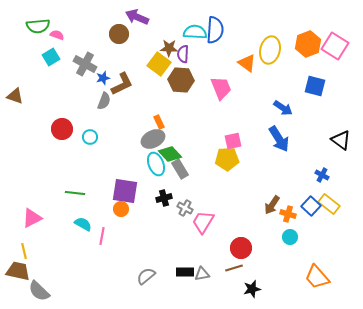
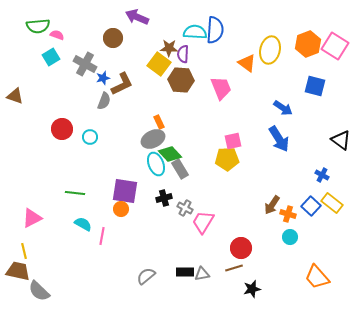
brown circle at (119, 34): moved 6 px left, 4 px down
yellow rectangle at (329, 204): moved 3 px right, 1 px up
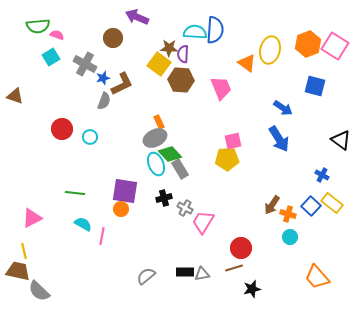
gray ellipse at (153, 139): moved 2 px right, 1 px up
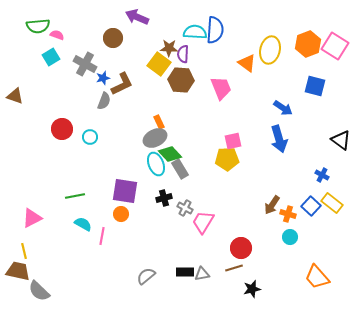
blue arrow at (279, 139): rotated 16 degrees clockwise
green line at (75, 193): moved 3 px down; rotated 18 degrees counterclockwise
orange circle at (121, 209): moved 5 px down
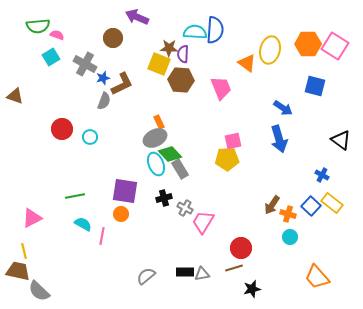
orange hexagon at (308, 44): rotated 20 degrees clockwise
yellow square at (159, 64): rotated 15 degrees counterclockwise
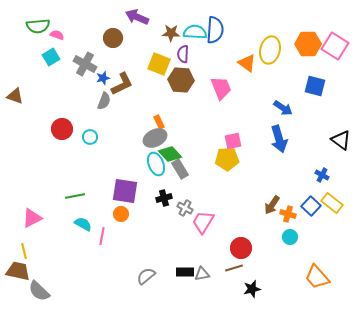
brown star at (169, 48): moved 2 px right, 15 px up
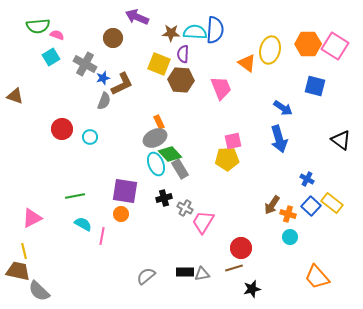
blue cross at (322, 175): moved 15 px left, 4 px down
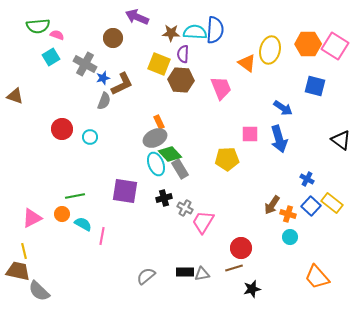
pink square at (233, 141): moved 17 px right, 7 px up; rotated 12 degrees clockwise
orange circle at (121, 214): moved 59 px left
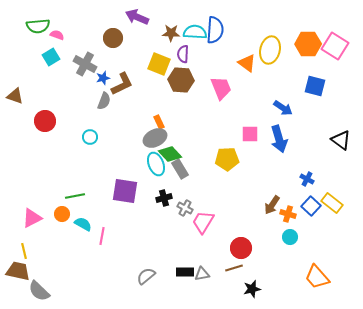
red circle at (62, 129): moved 17 px left, 8 px up
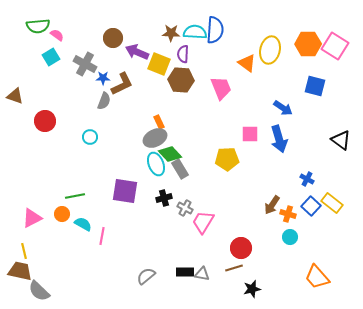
purple arrow at (137, 17): moved 35 px down
pink semicircle at (57, 35): rotated 16 degrees clockwise
blue star at (103, 78): rotated 16 degrees clockwise
brown trapezoid at (18, 271): moved 2 px right
gray triangle at (202, 274): rotated 21 degrees clockwise
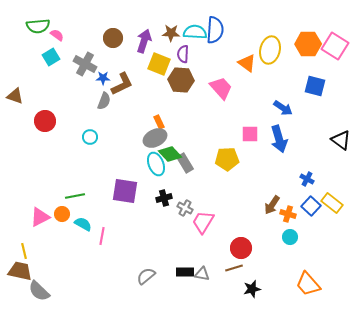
purple arrow at (137, 52): moved 7 px right, 11 px up; rotated 85 degrees clockwise
pink trapezoid at (221, 88): rotated 20 degrees counterclockwise
gray rectangle at (180, 169): moved 5 px right, 6 px up
pink triangle at (32, 218): moved 8 px right, 1 px up
orange trapezoid at (317, 277): moved 9 px left, 7 px down
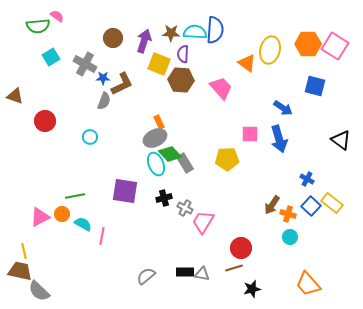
pink semicircle at (57, 35): moved 19 px up
